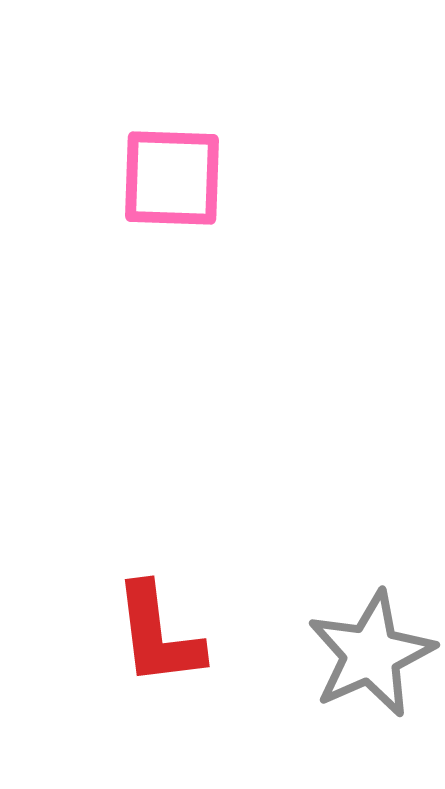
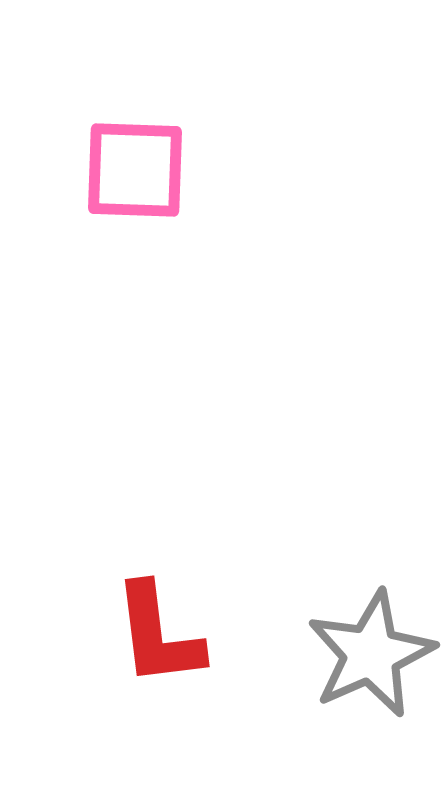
pink square: moved 37 px left, 8 px up
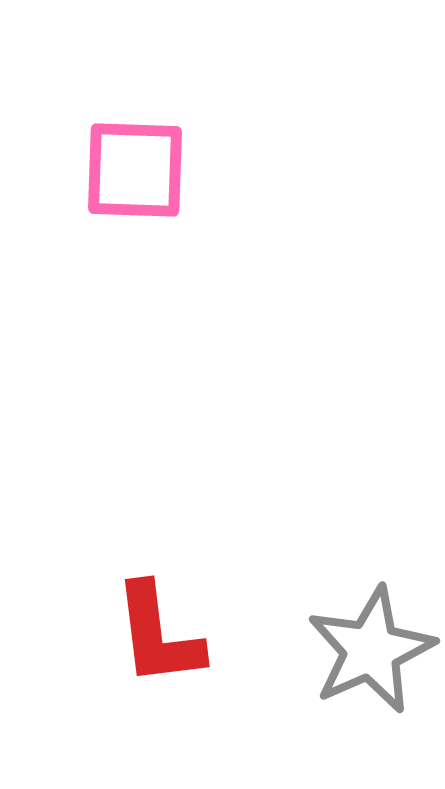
gray star: moved 4 px up
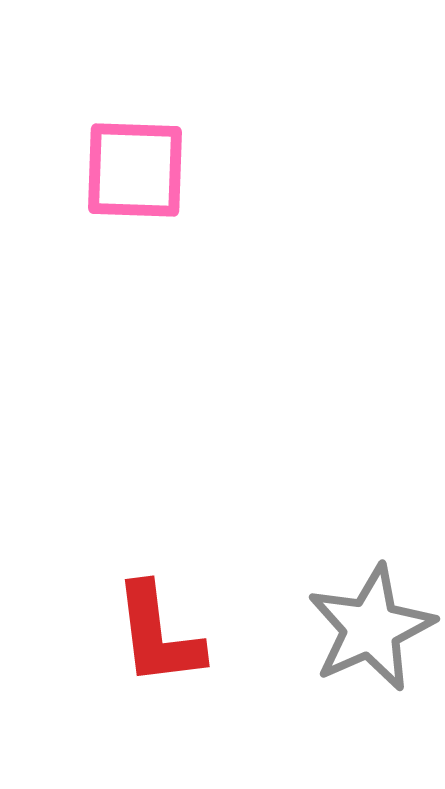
gray star: moved 22 px up
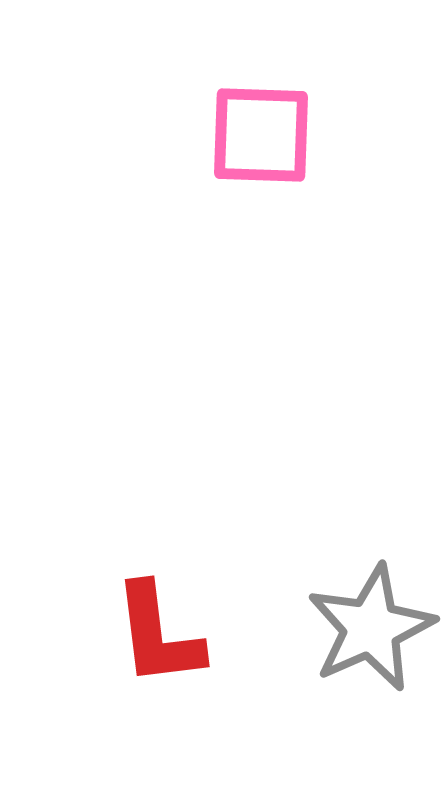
pink square: moved 126 px right, 35 px up
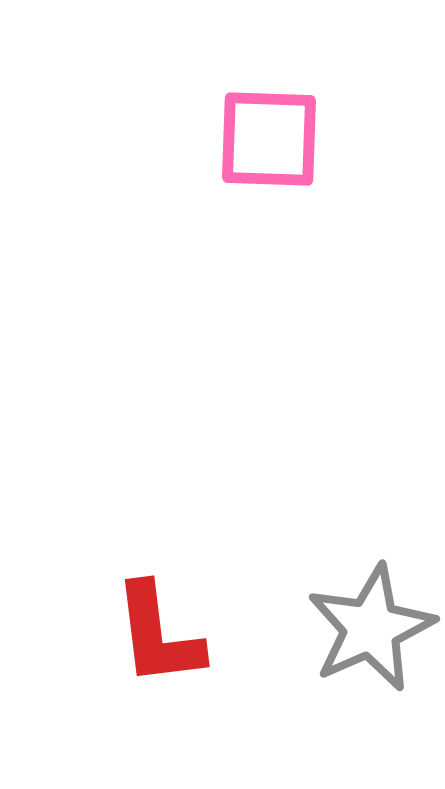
pink square: moved 8 px right, 4 px down
